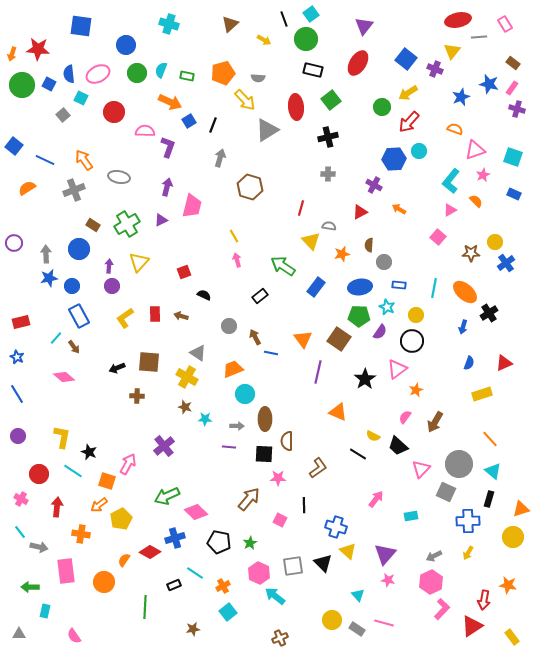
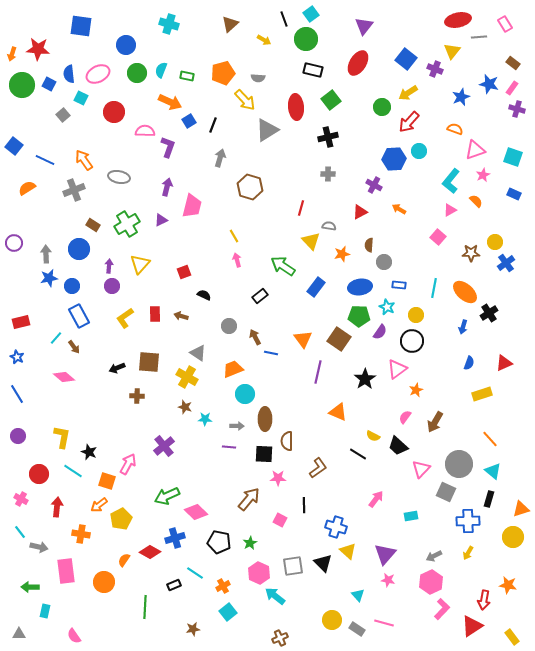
yellow triangle at (139, 262): moved 1 px right, 2 px down
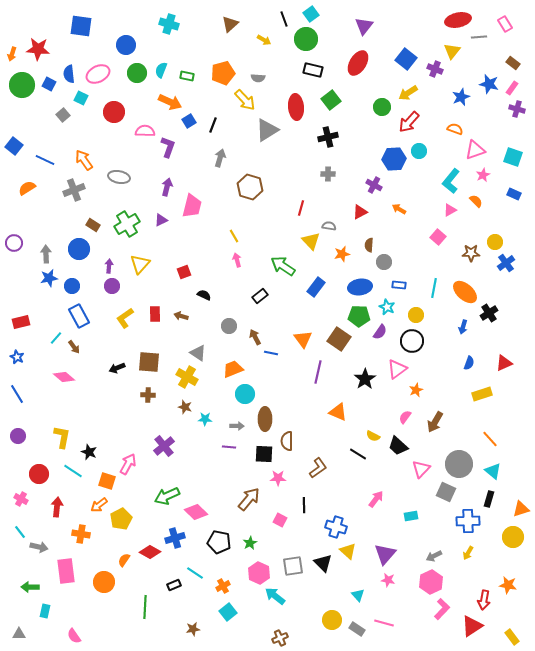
brown cross at (137, 396): moved 11 px right, 1 px up
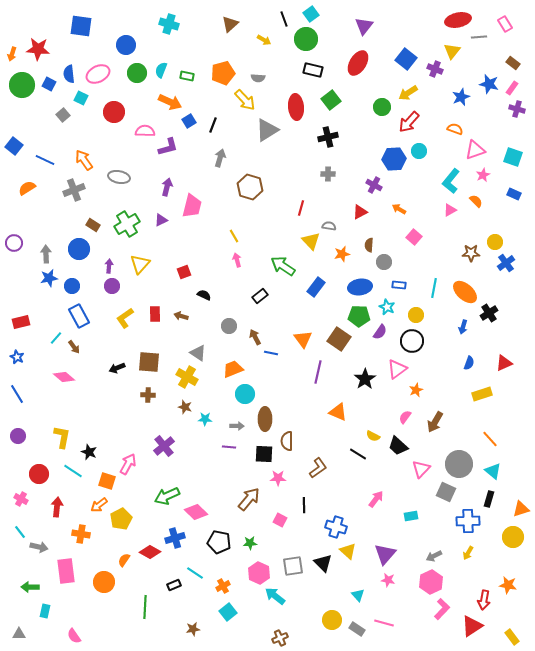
purple L-shape at (168, 147): rotated 55 degrees clockwise
pink square at (438, 237): moved 24 px left
green star at (250, 543): rotated 24 degrees clockwise
